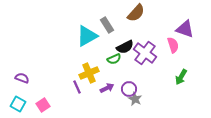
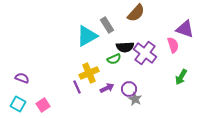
black semicircle: rotated 24 degrees clockwise
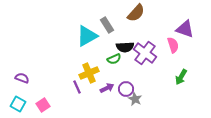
purple circle: moved 3 px left
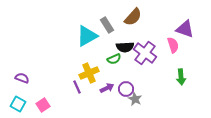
brown semicircle: moved 3 px left, 4 px down
green arrow: rotated 35 degrees counterclockwise
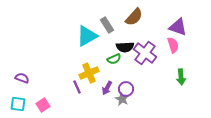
brown semicircle: moved 1 px right
purple triangle: moved 7 px left, 2 px up
purple arrow: rotated 144 degrees clockwise
gray star: moved 13 px left
cyan square: rotated 21 degrees counterclockwise
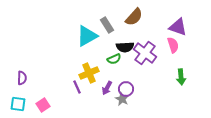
purple semicircle: rotated 72 degrees clockwise
